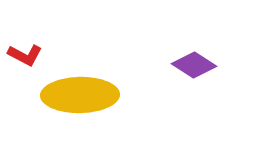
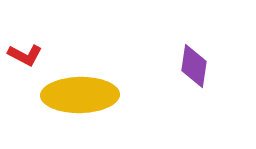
purple diamond: moved 1 px down; rotated 66 degrees clockwise
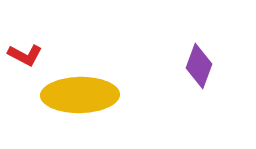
purple diamond: moved 5 px right; rotated 12 degrees clockwise
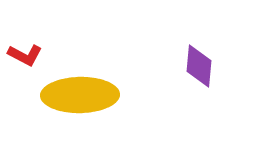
purple diamond: rotated 15 degrees counterclockwise
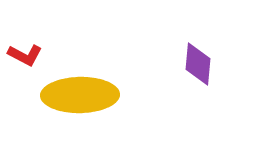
purple diamond: moved 1 px left, 2 px up
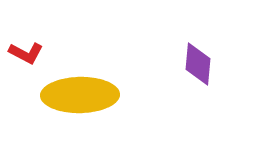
red L-shape: moved 1 px right, 2 px up
